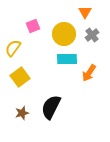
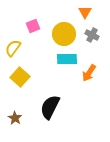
gray cross: rotated 24 degrees counterclockwise
yellow square: rotated 12 degrees counterclockwise
black semicircle: moved 1 px left
brown star: moved 7 px left, 5 px down; rotated 24 degrees counterclockwise
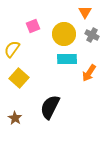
yellow semicircle: moved 1 px left, 1 px down
yellow square: moved 1 px left, 1 px down
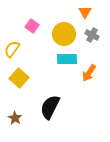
pink square: moved 1 px left; rotated 32 degrees counterclockwise
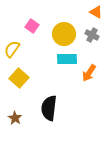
orange triangle: moved 11 px right; rotated 32 degrees counterclockwise
black semicircle: moved 1 px left, 1 px down; rotated 20 degrees counterclockwise
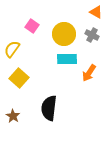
brown star: moved 2 px left, 2 px up
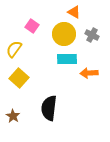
orange triangle: moved 22 px left
yellow semicircle: moved 2 px right
orange arrow: rotated 54 degrees clockwise
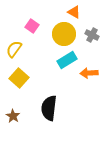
cyan rectangle: moved 1 px down; rotated 30 degrees counterclockwise
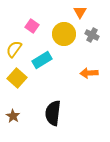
orange triangle: moved 6 px right; rotated 32 degrees clockwise
cyan rectangle: moved 25 px left
yellow square: moved 2 px left
black semicircle: moved 4 px right, 5 px down
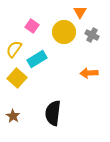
yellow circle: moved 2 px up
cyan rectangle: moved 5 px left, 1 px up
